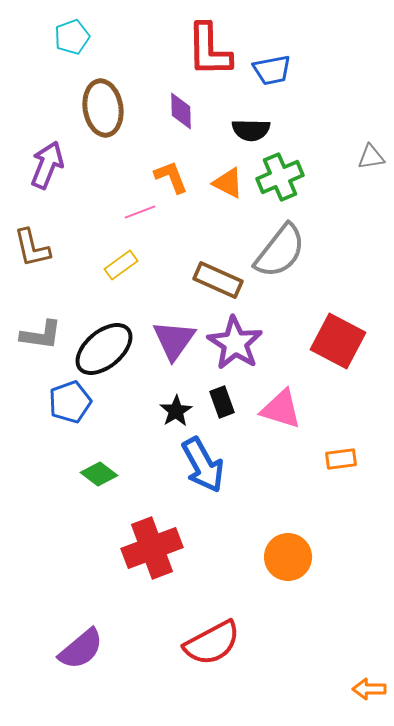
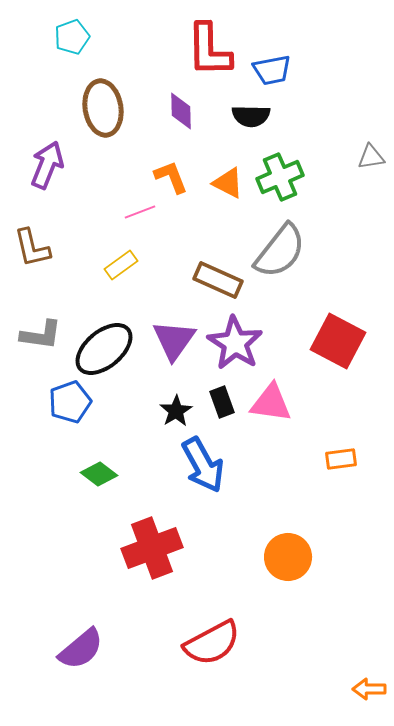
black semicircle: moved 14 px up
pink triangle: moved 10 px left, 6 px up; rotated 9 degrees counterclockwise
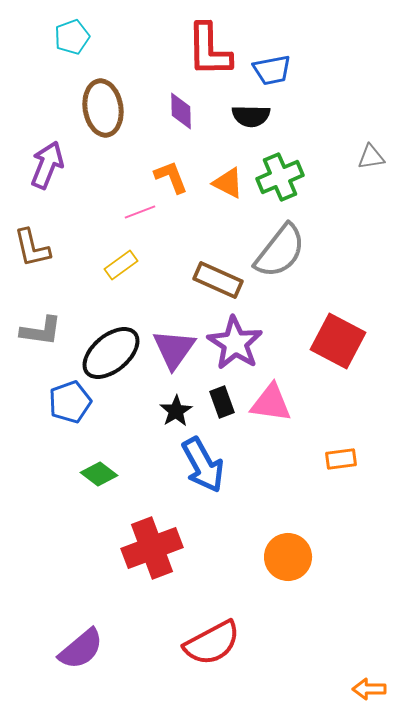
gray L-shape: moved 4 px up
purple triangle: moved 9 px down
black ellipse: moved 7 px right, 4 px down
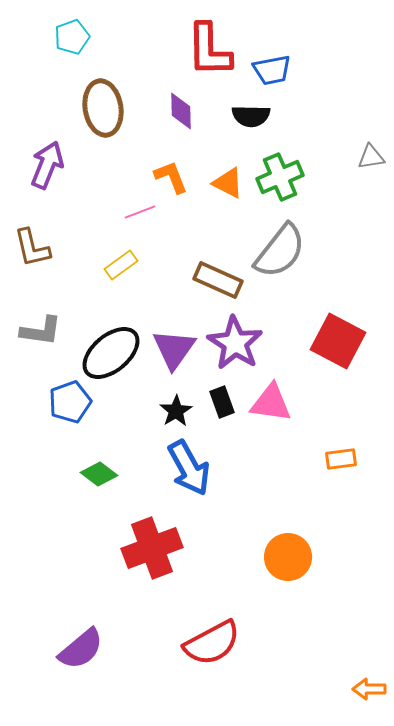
blue arrow: moved 14 px left, 3 px down
